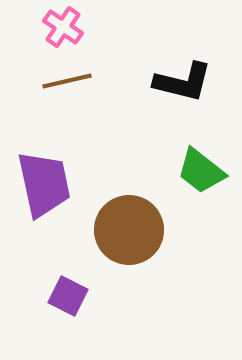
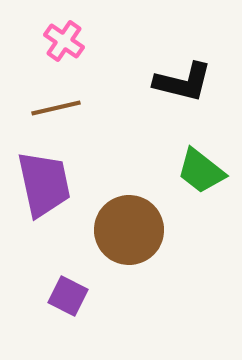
pink cross: moved 1 px right, 14 px down
brown line: moved 11 px left, 27 px down
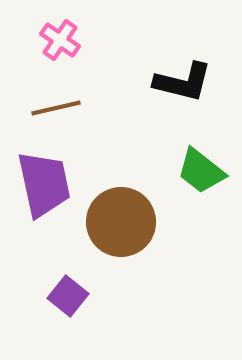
pink cross: moved 4 px left, 1 px up
brown circle: moved 8 px left, 8 px up
purple square: rotated 12 degrees clockwise
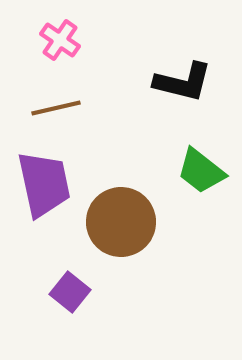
purple square: moved 2 px right, 4 px up
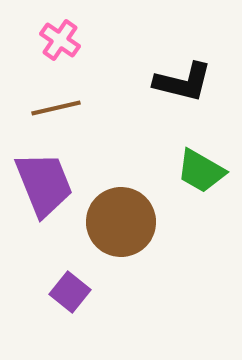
green trapezoid: rotated 8 degrees counterclockwise
purple trapezoid: rotated 10 degrees counterclockwise
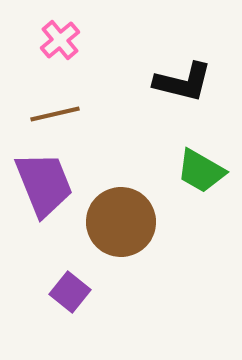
pink cross: rotated 15 degrees clockwise
brown line: moved 1 px left, 6 px down
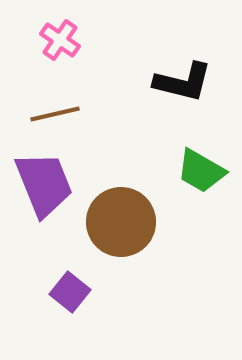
pink cross: rotated 15 degrees counterclockwise
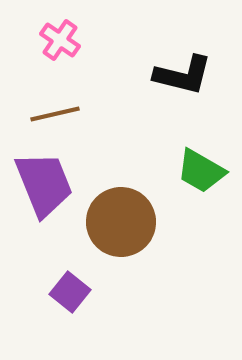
black L-shape: moved 7 px up
